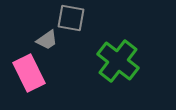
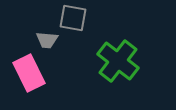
gray square: moved 2 px right
gray trapezoid: rotated 40 degrees clockwise
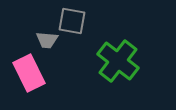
gray square: moved 1 px left, 3 px down
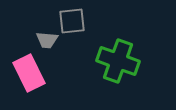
gray square: rotated 16 degrees counterclockwise
green cross: rotated 18 degrees counterclockwise
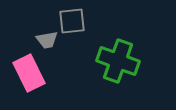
gray trapezoid: rotated 15 degrees counterclockwise
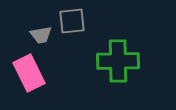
gray trapezoid: moved 6 px left, 5 px up
green cross: rotated 21 degrees counterclockwise
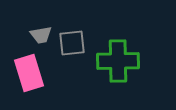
gray square: moved 22 px down
pink rectangle: rotated 9 degrees clockwise
